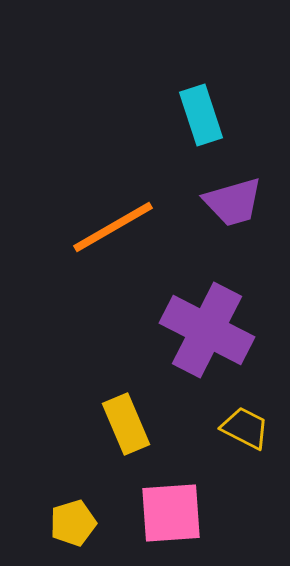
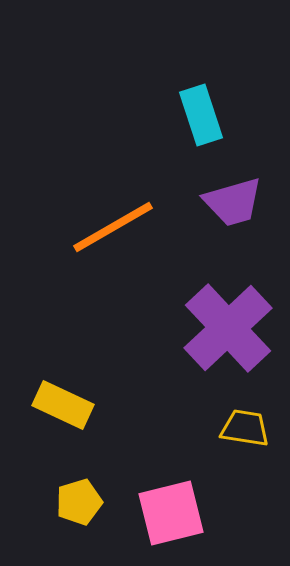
purple cross: moved 21 px right, 2 px up; rotated 20 degrees clockwise
yellow rectangle: moved 63 px left, 19 px up; rotated 42 degrees counterclockwise
yellow trapezoid: rotated 18 degrees counterclockwise
pink square: rotated 10 degrees counterclockwise
yellow pentagon: moved 6 px right, 21 px up
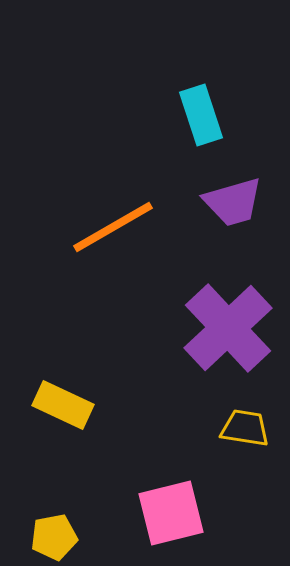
yellow pentagon: moved 25 px left, 35 px down; rotated 6 degrees clockwise
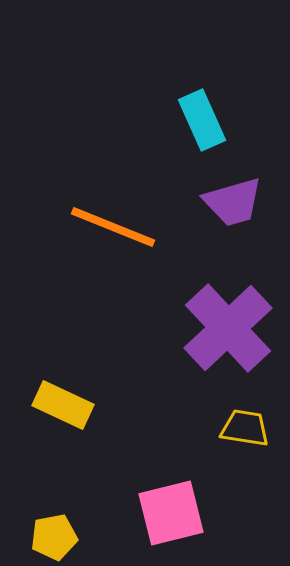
cyan rectangle: moved 1 px right, 5 px down; rotated 6 degrees counterclockwise
orange line: rotated 52 degrees clockwise
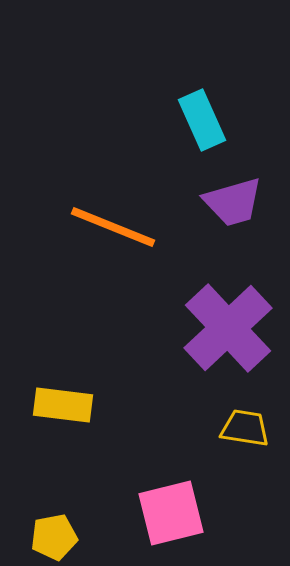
yellow rectangle: rotated 18 degrees counterclockwise
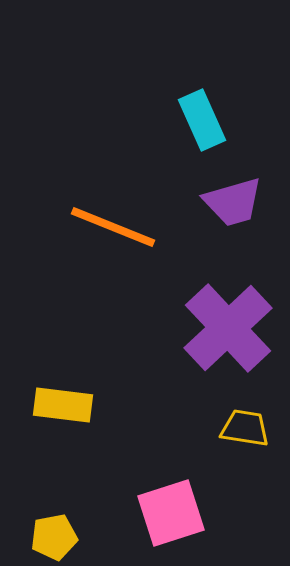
pink square: rotated 4 degrees counterclockwise
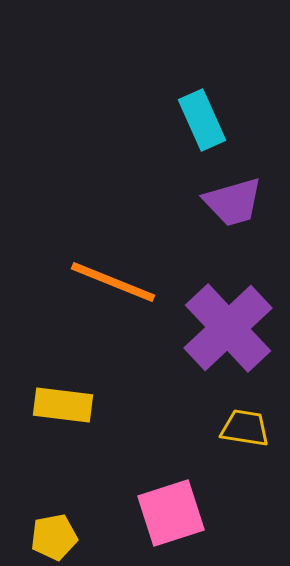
orange line: moved 55 px down
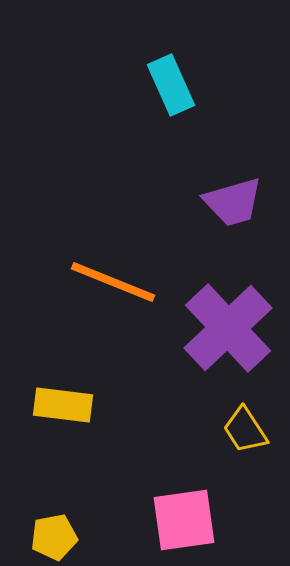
cyan rectangle: moved 31 px left, 35 px up
yellow trapezoid: moved 2 px down; rotated 132 degrees counterclockwise
pink square: moved 13 px right, 7 px down; rotated 10 degrees clockwise
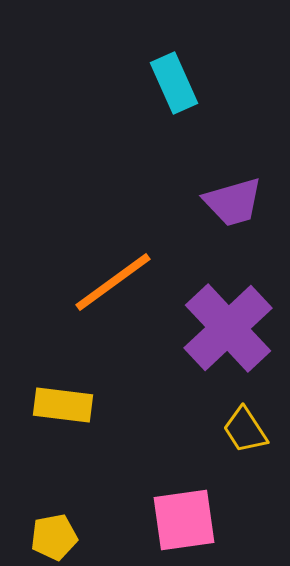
cyan rectangle: moved 3 px right, 2 px up
orange line: rotated 58 degrees counterclockwise
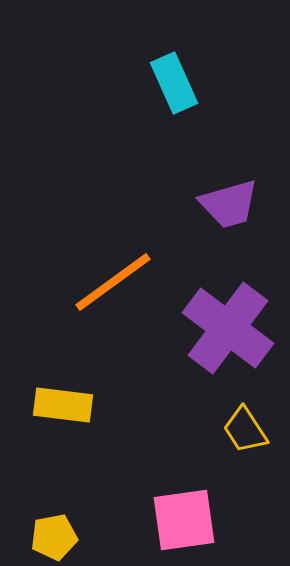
purple trapezoid: moved 4 px left, 2 px down
purple cross: rotated 10 degrees counterclockwise
